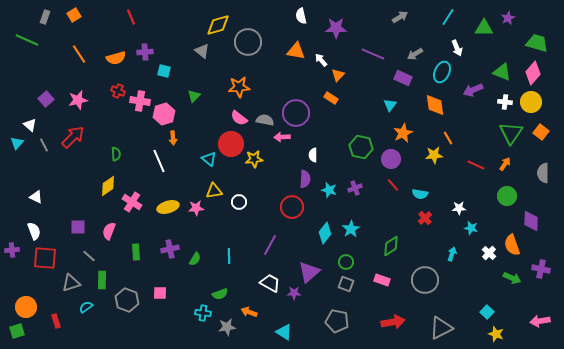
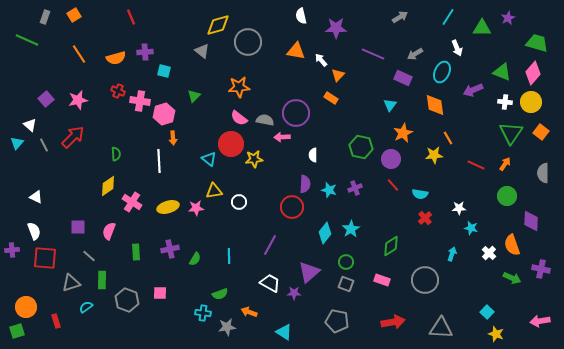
green triangle at (484, 28): moved 2 px left
white line at (159, 161): rotated 20 degrees clockwise
purple semicircle at (305, 179): moved 5 px down
gray triangle at (441, 328): rotated 30 degrees clockwise
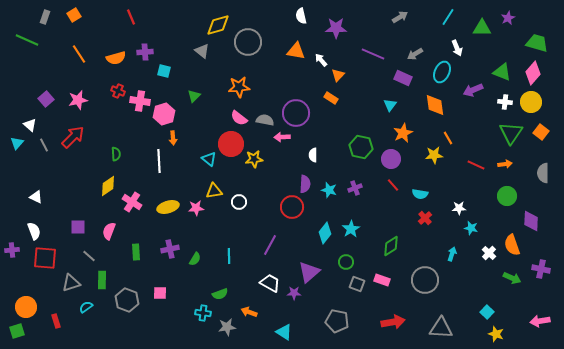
orange arrow at (505, 164): rotated 48 degrees clockwise
gray square at (346, 284): moved 11 px right
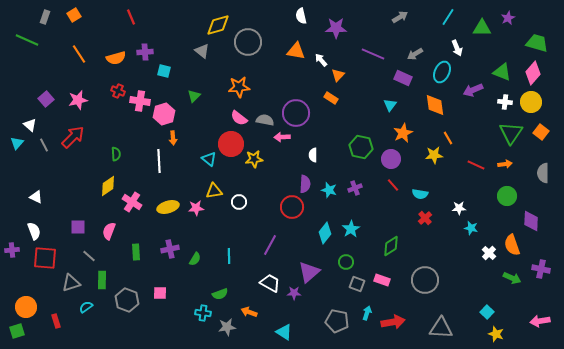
cyan arrow at (452, 254): moved 85 px left, 59 px down
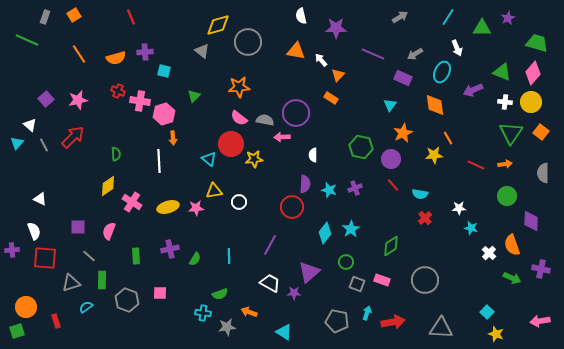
white triangle at (36, 197): moved 4 px right, 2 px down
green rectangle at (136, 252): moved 4 px down
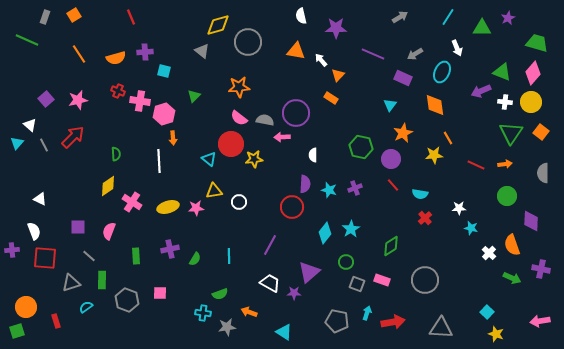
purple arrow at (473, 90): moved 8 px right, 1 px down
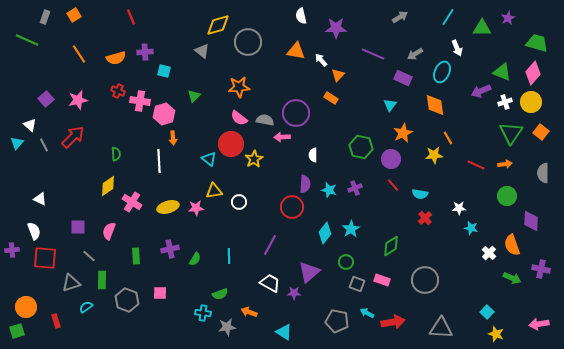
white cross at (505, 102): rotated 24 degrees counterclockwise
yellow star at (254, 159): rotated 24 degrees counterclockwise
cyan arrow at (367, 313): rotated 80 degrees counterclockwise
pink arrow at (540, 321): moved 1 px left, 3 px down
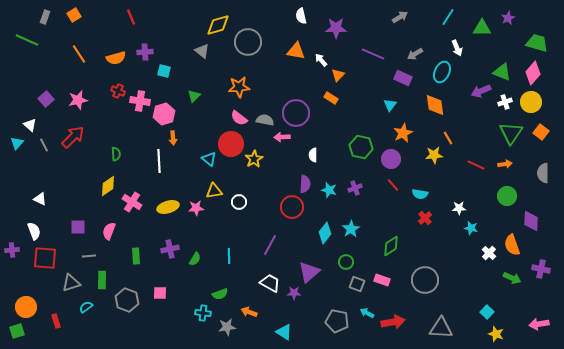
gray line at (89, 256): rotated 48 degrees counterclockwise
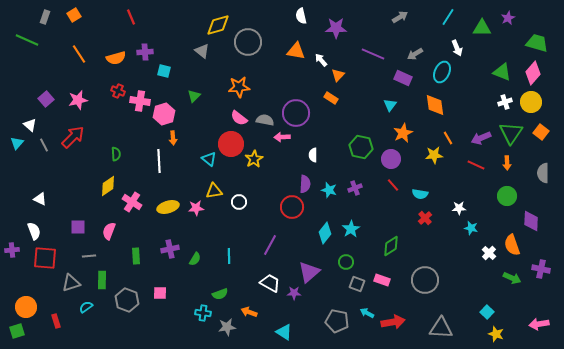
purple arrow at (481, 91): moved 47 px down
orange arrow at (505, 164): moved 2 px right, 1 px up; rotated 96 degrees clockwise
